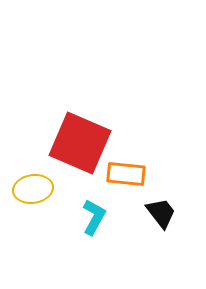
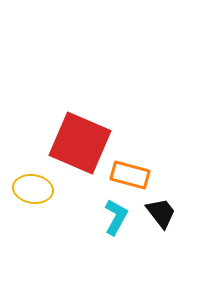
orange rectangle: moved 4 px right, 1 px down; rotated 9 degrees clockwise
yellow ellipse: rotated 18 degrees clockwise
cyan L-shape: moved 22 px right
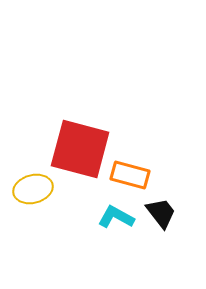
red square: moved 6 px down; rotated 8 degrees counterclockwise
yellow ellipse: rotated 24 degrees counterclockwise
cyan L-shape: rotated 90 degrees counterclockwise
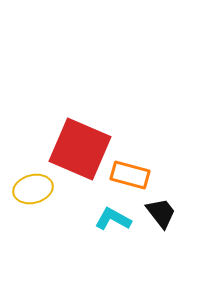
red square: rotated 8 degrees clockwise
cyan L-shape: moved 3 px left, 2 px down
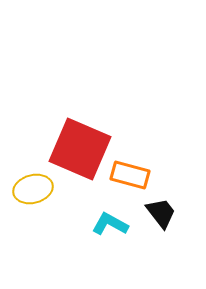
cyan L-shape: moved 3 px left, 5 px down
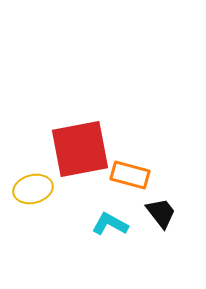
red square: rotated 34 degrees counterclockwise
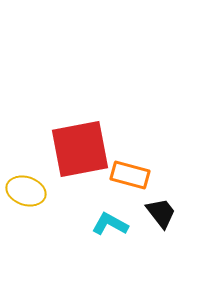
yellow ellipse: moved 7 px left, 2 px down; rotated 33 degrees clockwise
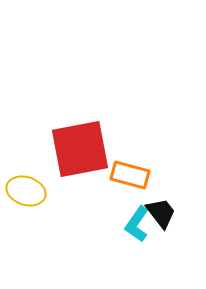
cyan L-shape: moved 27 px right; rotated 84 degrees counterclockwise
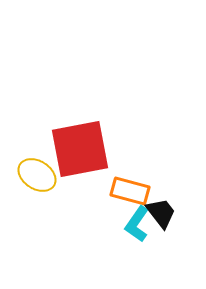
orange rectangle: moved 16 px down
yellow ellipse: moved 11 px right, 16 px up; rotated 15 degrees clockwise
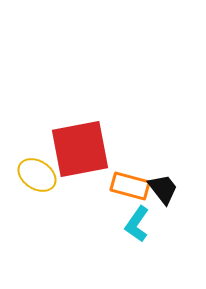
orange rectangle: moved 5 px up
black trapezoid: moved 2 px right, 24 px up
